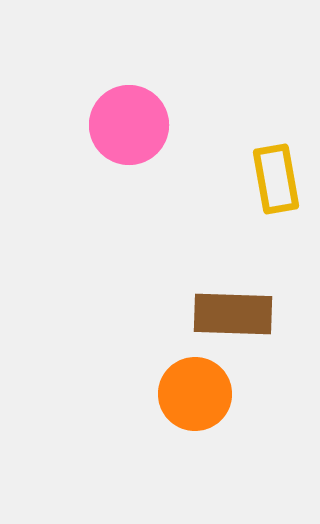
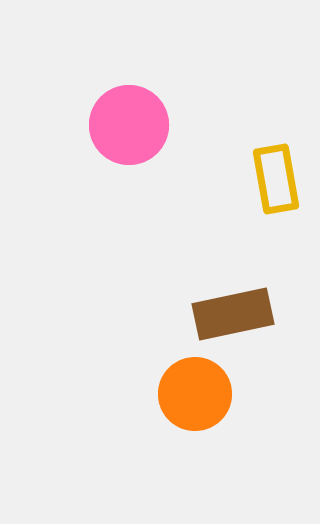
brown rectangle: rotated 14 degrees counterclockwise
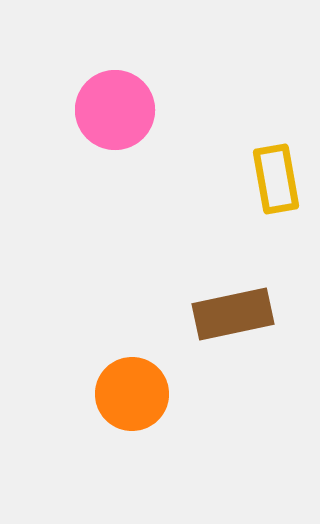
pink circle: moved 14 px left, 15 px up
orange circle: moved 63 px left
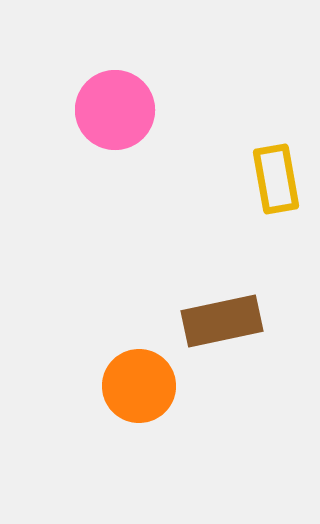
brown rectangle: moved 11 px left, 7 px down
orange circle: moved 7 px right, 8 px up
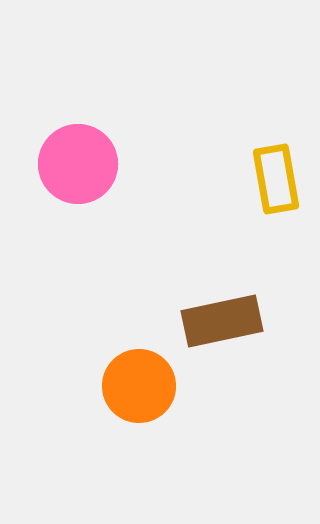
pink circle: moved 37 px left, 54 px down
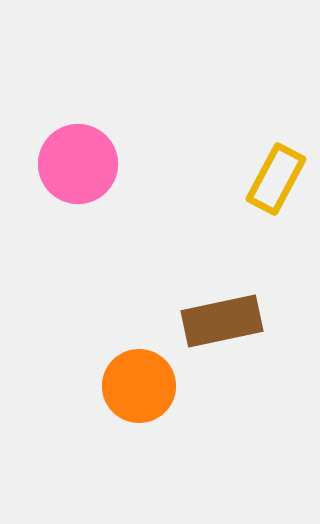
yellow rectangle: rotated 38 degrees clockwise
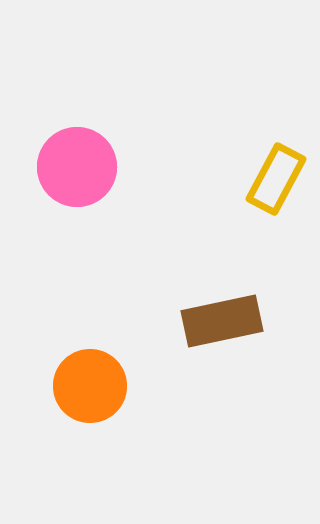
pink circle: moved 1 px left, 3 px down
orange circle: moved 49 px left
